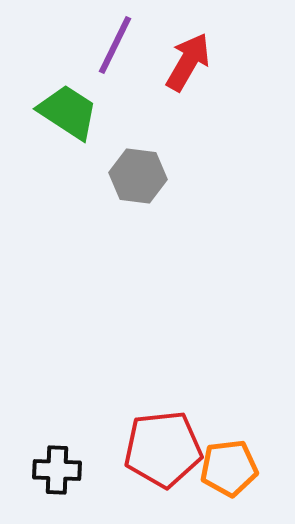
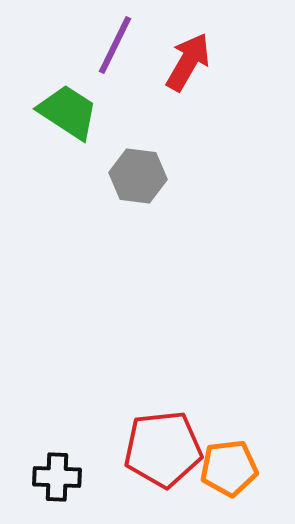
black cross: moved 7 px down
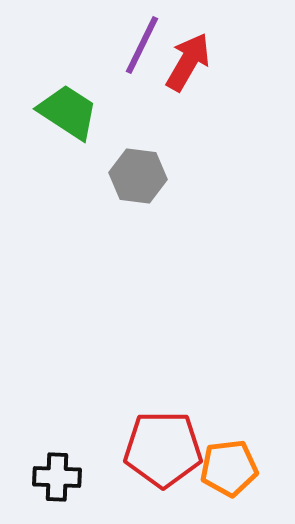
purple line: moved 27 px right
red pentagon: rotated 6 degrees clockwise
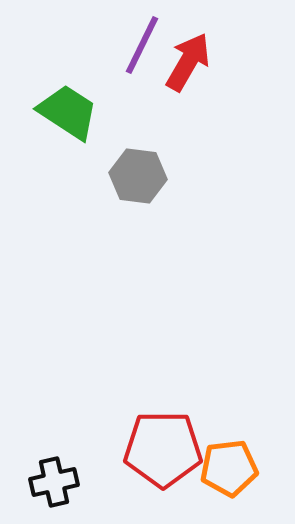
black cross: moved 3 px left, 5 px down; rotated 15 degrees counterclockwise
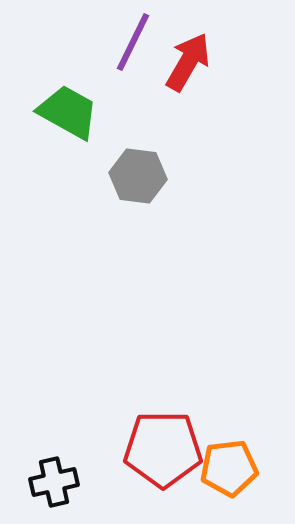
purple line: moved 9 px left, 3 px up
green trapezoid: rotated 4 degrees counterclockwise
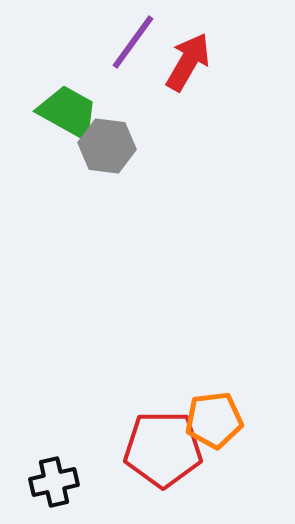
purple line: rotated 10 degrees clockwise
gray hexagon: moved 31 px left, 30 px up
orange pentagon: moved 15 px left, 48 px up
